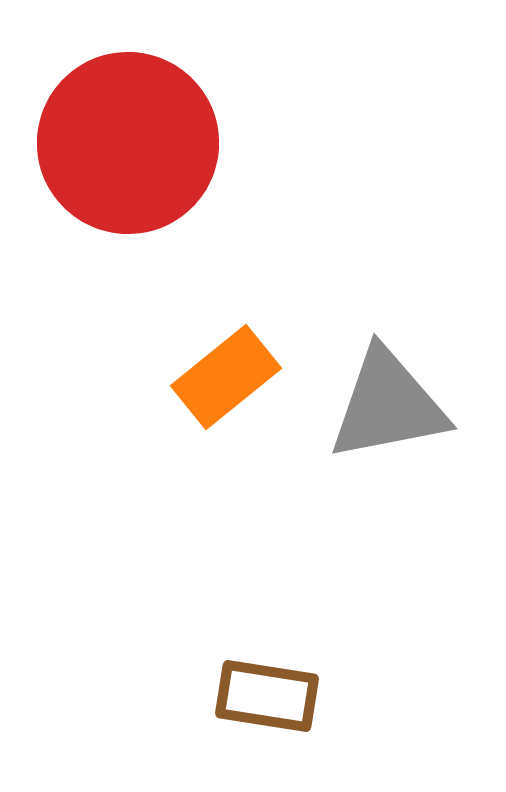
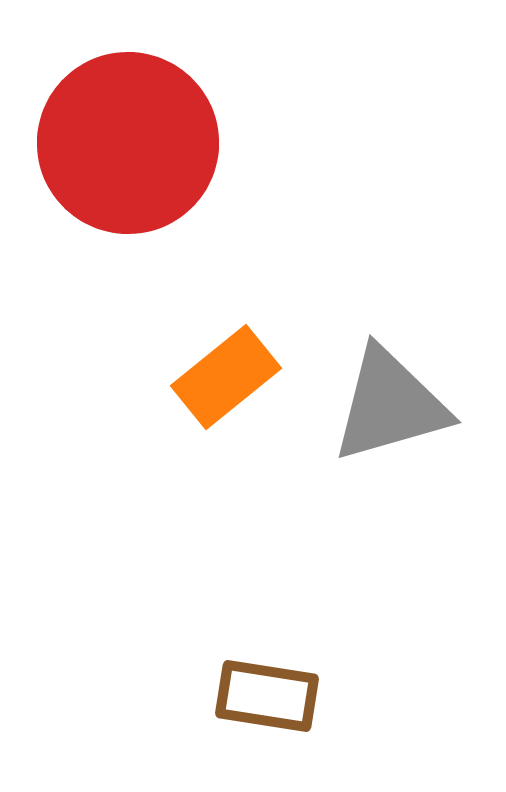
gray triangle: moved 2 px right; rotated 5 degrees counterclockwise
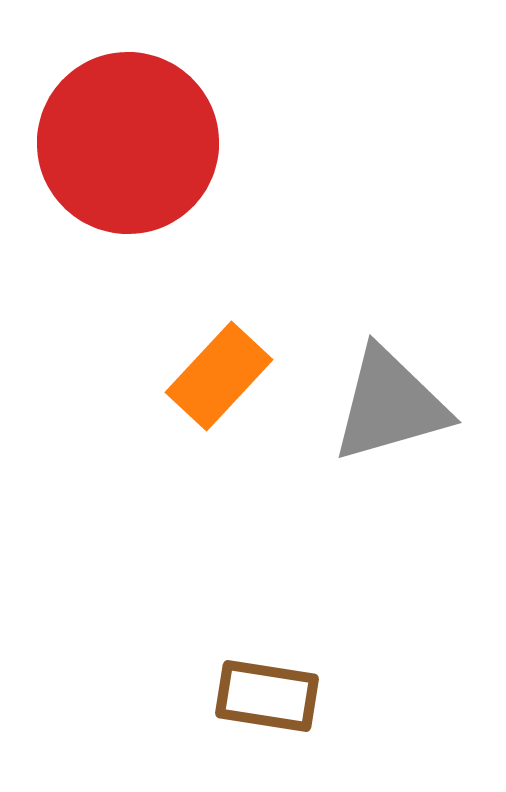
orange rectangle: moved 7 px left, 1 px up; rotated 8 degrees counterclockwise
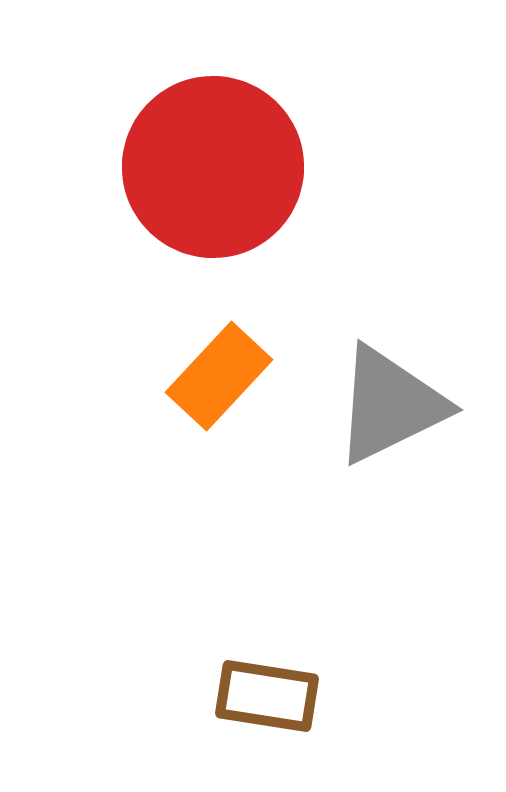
red circle: moved 85 px right, 24 px down
gray triangle: rotated 10 degrees counterclockwise
